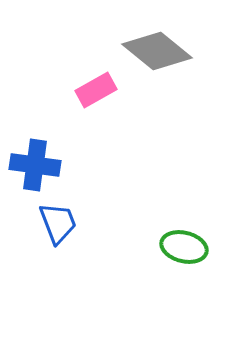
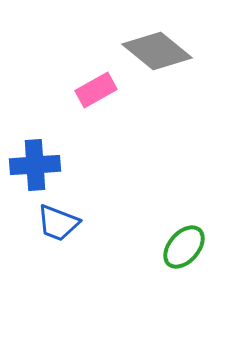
blue cross: rotated 12 degrees counterclockwise
blue trapezoid: rotated 132 degrees clockwise
green ellipse: rotated 63 degrees counterclockwise
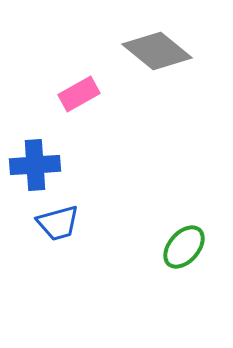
pink rectangle: moved 17 px left, 4 px down
blue trapezoid: rotated 36 degrees counterclockwise
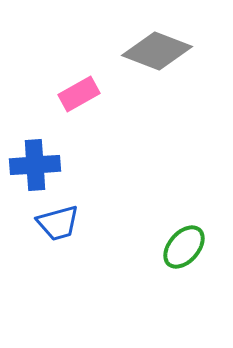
gray diamond: rotated 18 degrees counterclockwise
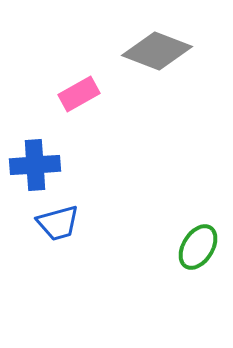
green ellipse: moved 14 px right; rotated 9 degrees counterclockwise
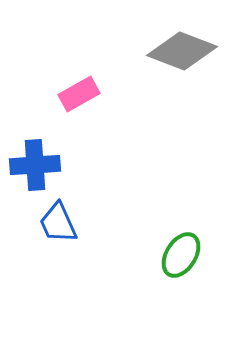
gray diamond: moved 25 px right
blue trapezoid: rotated 81 degrees clockwise
green ellipse: moved 17 px left, 8 px down
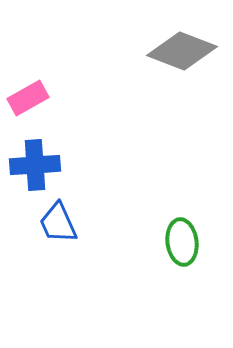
pink rectangle: moved 51 px left, 4 px down
green ellipse: moved 1 px right, 13 px up; rotated 39 degrees counterclockwise
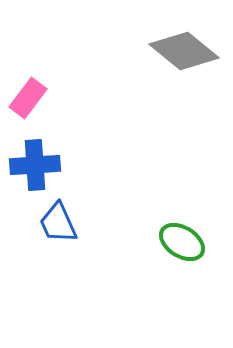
gray diamond: moved 2 px right; rotated 18 degrees clockwise
pink rectangle: rotated 24 degrees counterclockwise
green ellipse: rotated 51 degrees counterclockwise
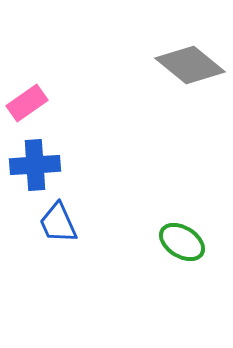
gray diamond: moved 6 px right, 14 px down
pink rectangle: moved 1 px left, 5 px down; rotated 18 degrees clockwise
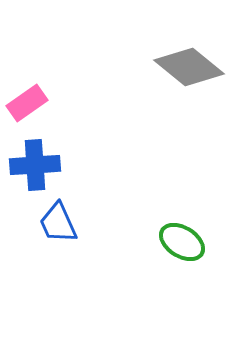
gray diamond: moved 1 px left, 2 px down
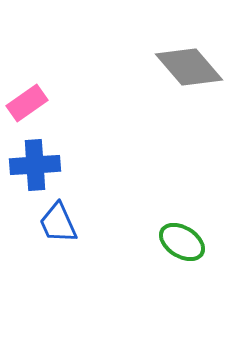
gray diamond: rotated 10 degrees clockwise
